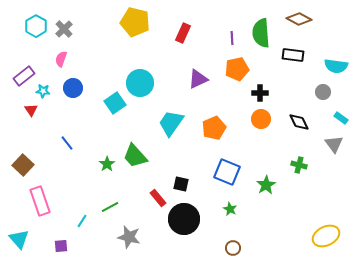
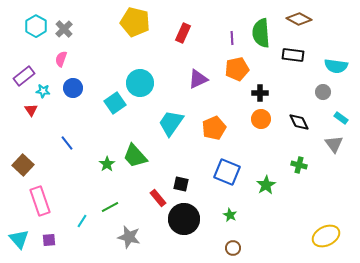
green star at (230, 209): moved 6 px down
purple square at (61, 246): moved 12 px left, 6 px up
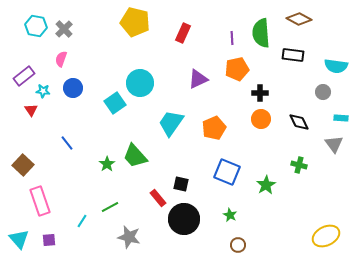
cyan hexagon at (36, 26): rotated 20 degrees counterclockwise
cyan rectangle at (341, 118): rotated 32 degrees counterclockwise
brown circle at (233, 248): moved 5 px right, 3 px up
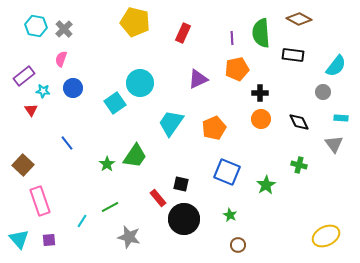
cyan semicircle at (336, 66): rotated 60 degrees counterclockwise
green trapezoid at (135, 156): rotated 104 degrees counterclockwise
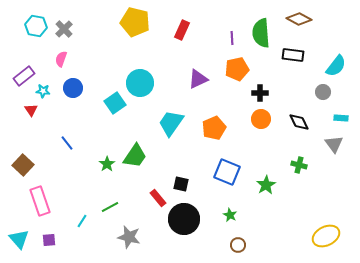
red rectangle at (183, 33): moved 1 px left, 3 px up
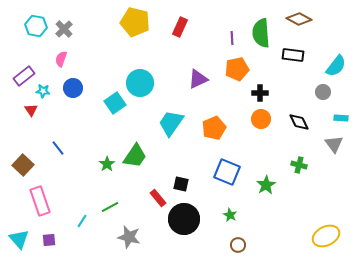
red rectangle at (182, 30): moved 2 px left, 3 px up
blue line at (67, 143): moved 9 px left, 5 px down
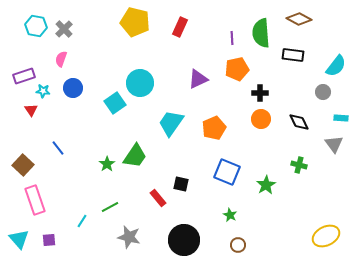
purple rectangle at (24, 76): rotated 20 degrees clockwise
pink rectangle at (40, 201): moved 5 px left, 1 px up
black circle at (184, 219): moved 21 px down
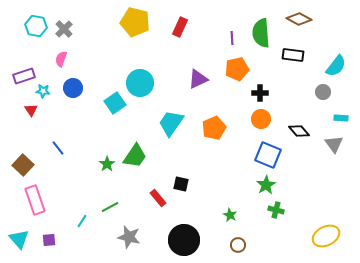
black diamond at (299, 122): moved 9 px down; rotated 15 degrees counterclockwise
green cross at (299, 165): moved 23 px left, 45 px down
blue square at (227, 172): moved 41 px right, 17 px up
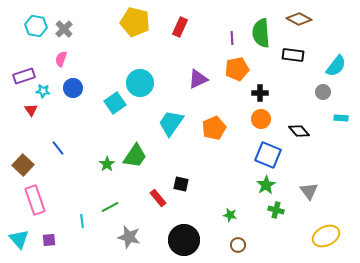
gray triangle at (334, 144): moved 25 px left, 47 px down
green star at (230, 215): rotated 16 degrees counterclockwise
cyan line at (82, 221): rotated 40 degrees counterclockwise
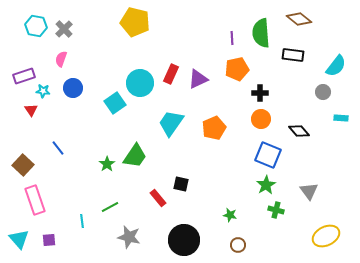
brown diamond at (299, 19): rotated 10 degrees clockwise
red rectangle at (180, 27): moved 9 px left, 47 px down
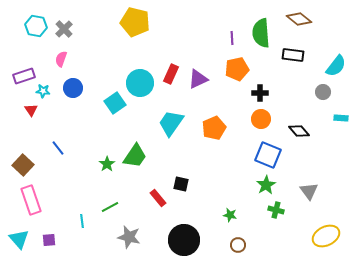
pink rectangle at (35, 200): moved 4 px left
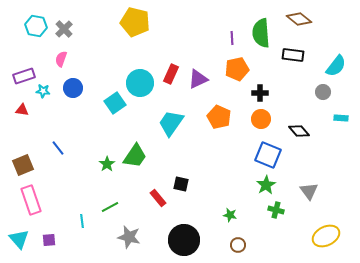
red triangle at (31, 110): moved 9 px left; rotated 48 degrees counterclockwise
orange pentagon at (214, 128): moved 5 px right, 11 px up; rotated 25 degrees counterclockwise
brown square at (23, 165): rotated 25 degrees clockwise
